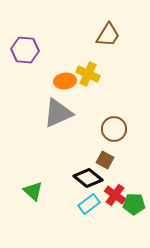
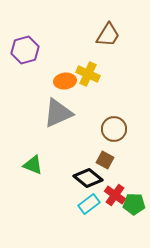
purple hexagon: rotated 20 degrees counterclockwise
green triangle: moved 26 px up; rotated 20 degrees counterclockwise
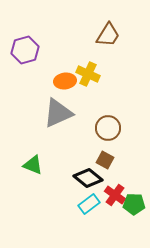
brown circle: moved 6 px left, 1 px up
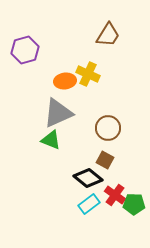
green triangle: moved 18 px right, 25 px up
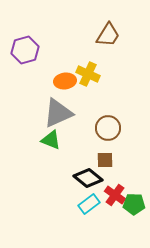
brown square: rotated 30 degrees counterclockwise
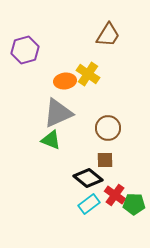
yellow cross: rotated 10 degrees clockwise
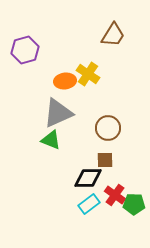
brown trapezoid: moved 5 px right
black diamond: rotated 40 degrees counterclockwise
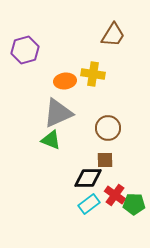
yellow cross: moved 5 px right; rotated 25 degrees counterclockwise
